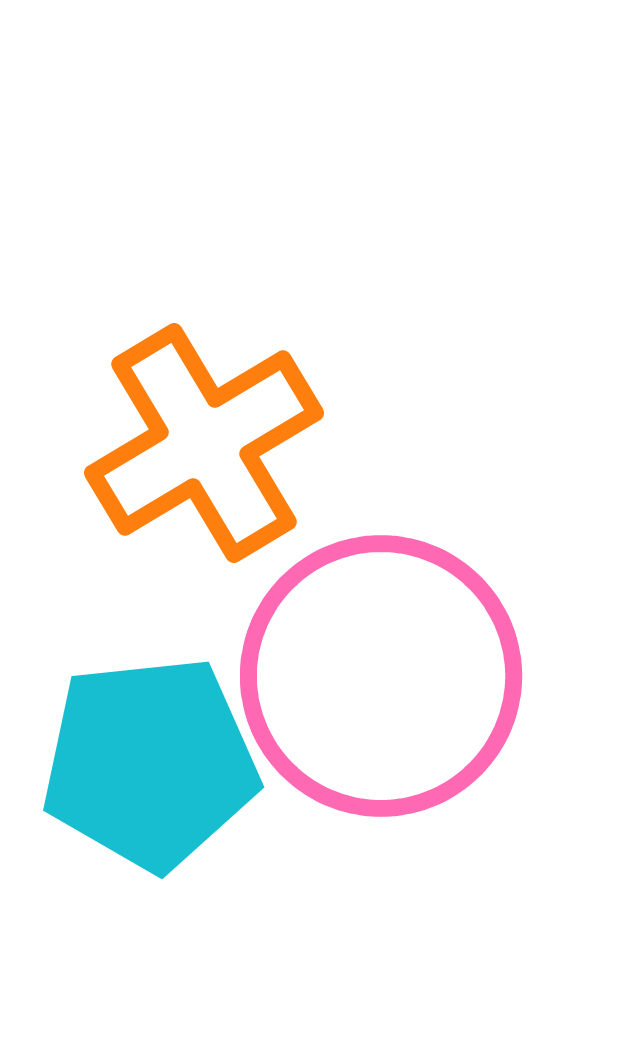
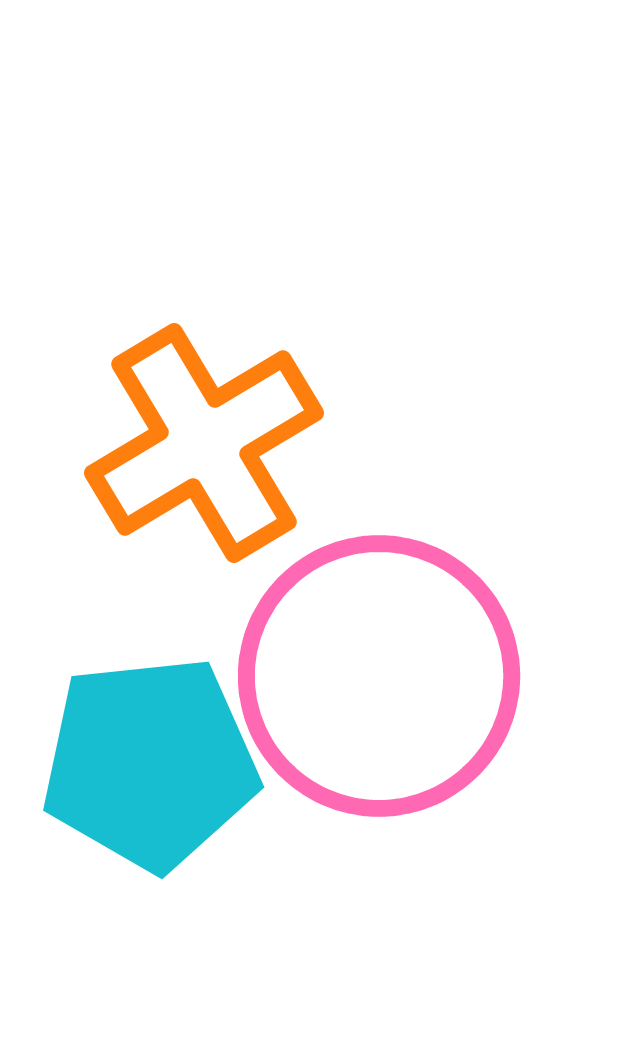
pink circle: moved 2 px left
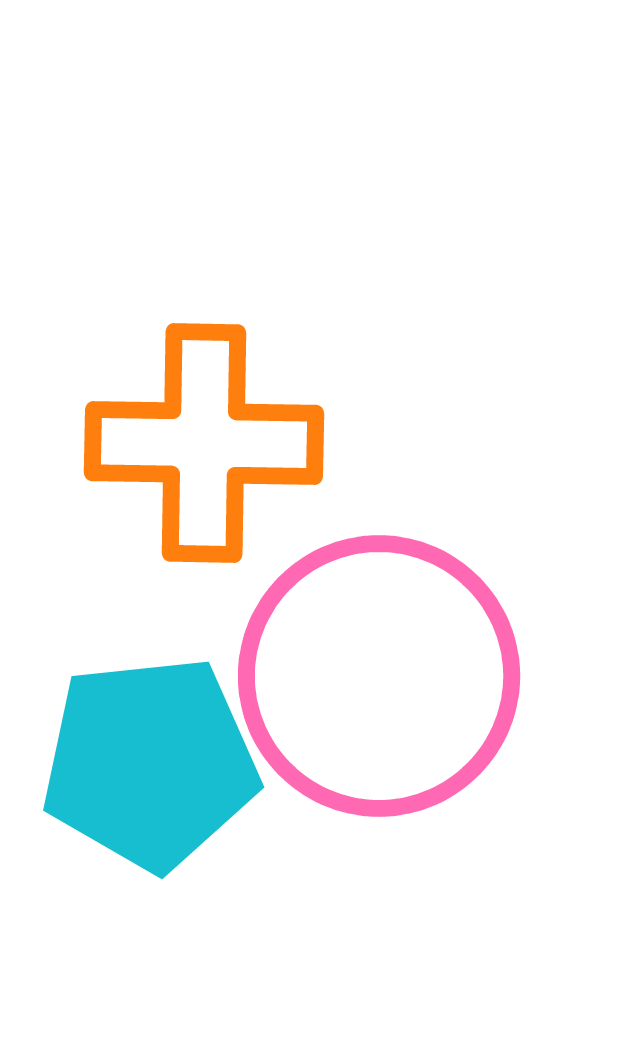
orange cross: rotated 32 degrees clockwise
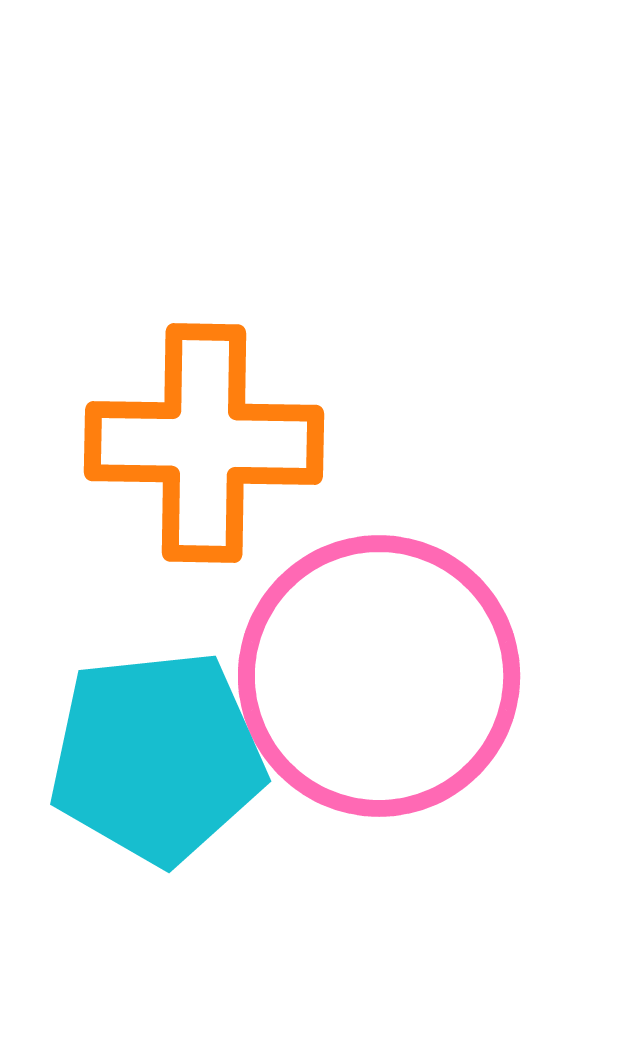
cyan pentagon: moved 7 px right, 6 px up
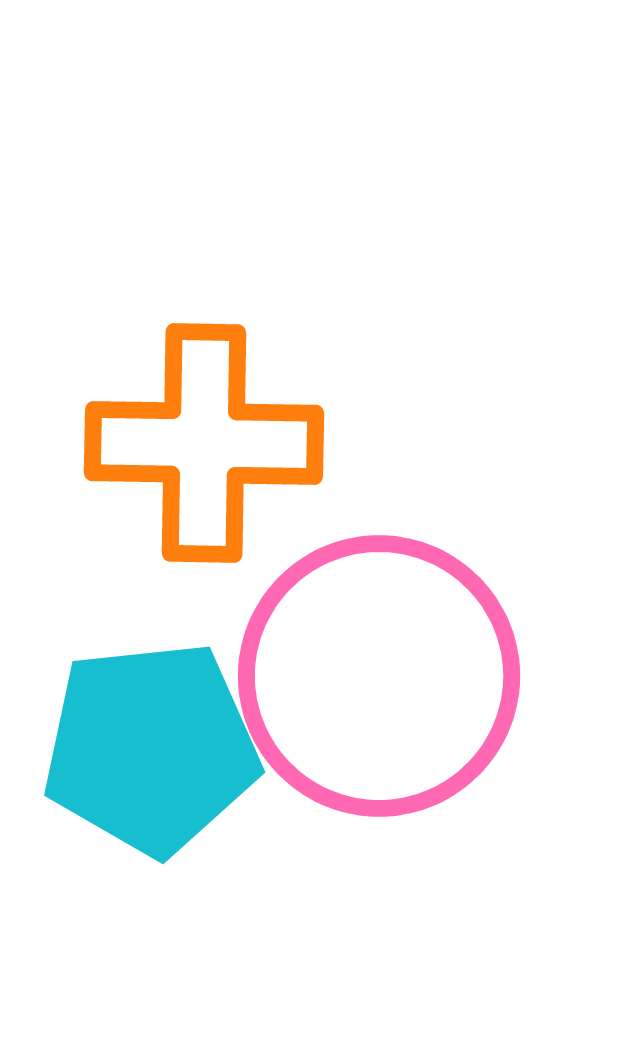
cyan pentagon: moved 6 px left, 9 px up
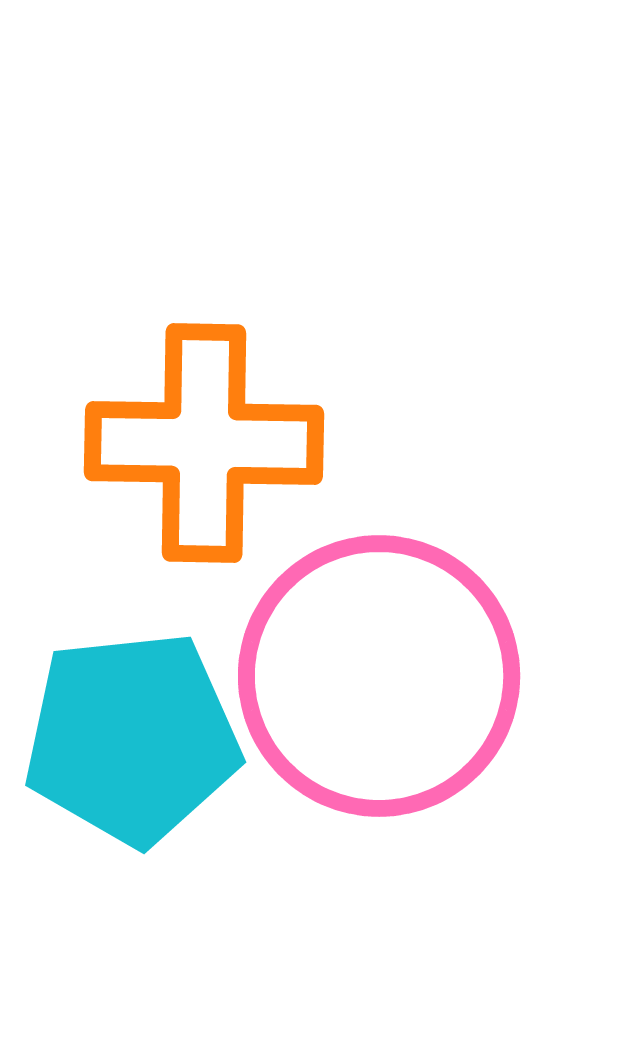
cyan pentagon: moved 19 px left, 10 px up
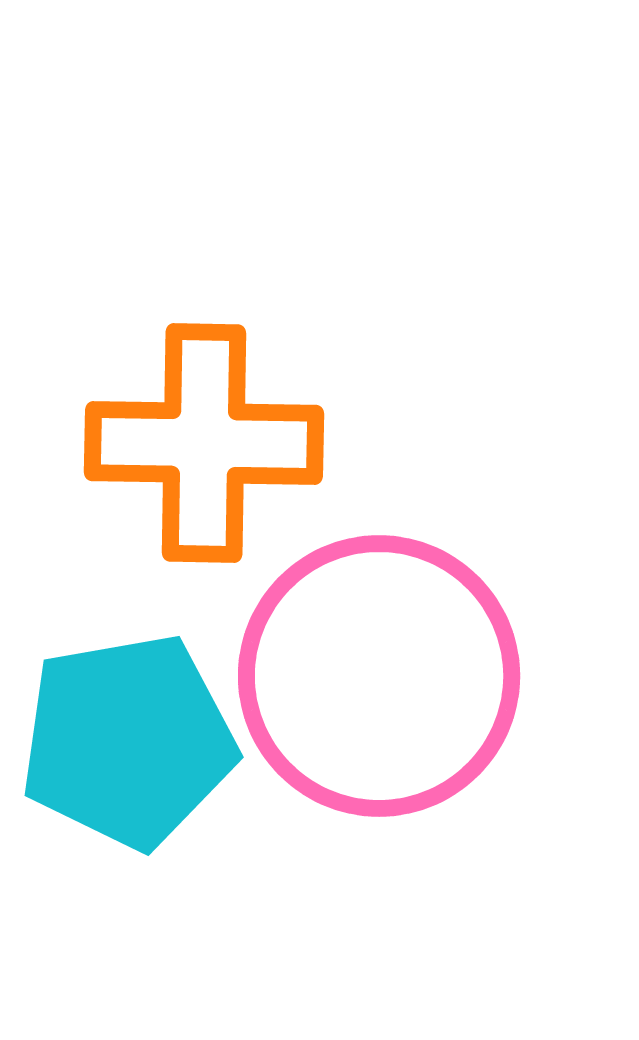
cyan pentagon: moved 4 px left, 3 px down; rotated 4 degrees counterclockwise
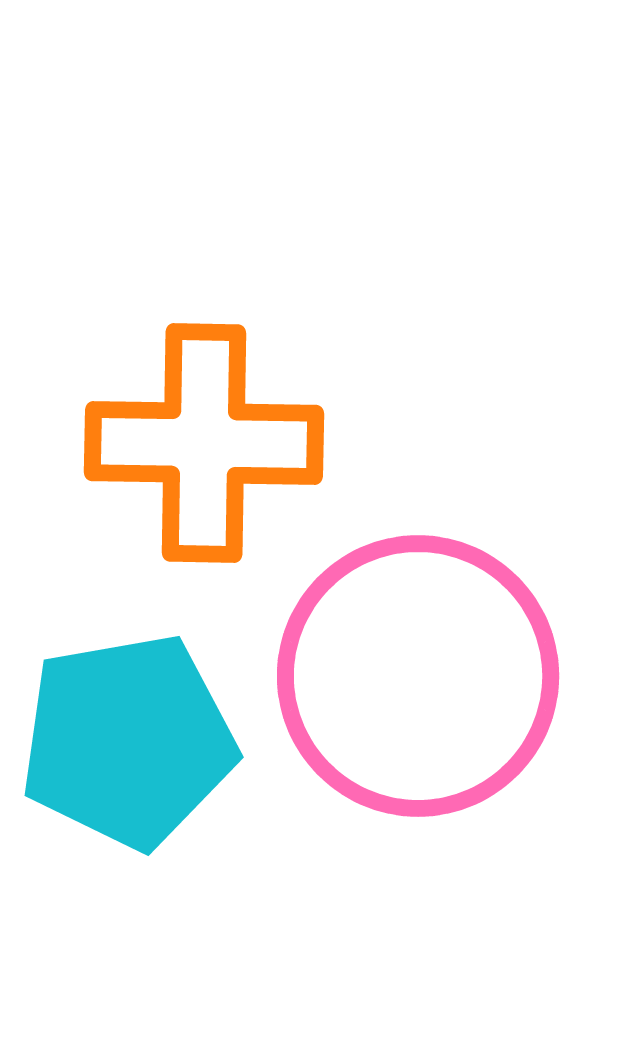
pink circle: moved 39 px right
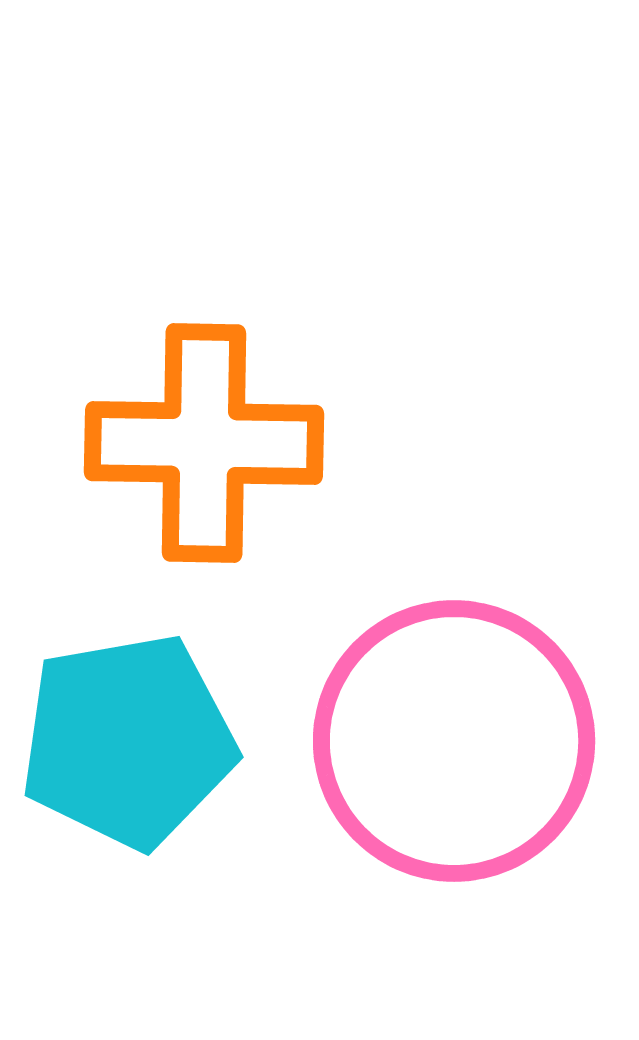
pink circle: moved 36 px right, 65 px down
